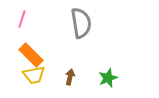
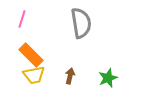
brown arrow: moved 1 px up
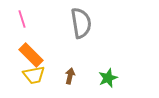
pink line: rotated 36 degrees counterclockwise
